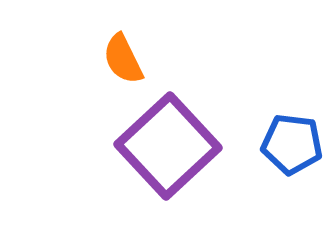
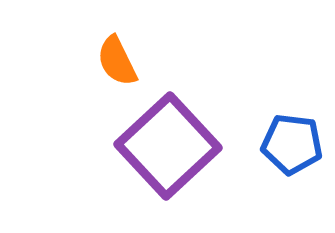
orange semicircle: moved 6 px left, 2 px down
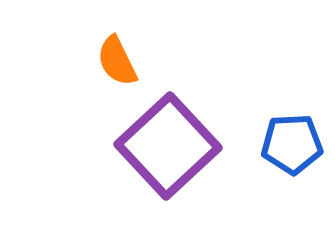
blue pentagon: rotated 10 degrees counterclockwise
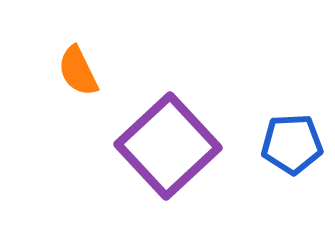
orange semicircle: moved 39 px left, 10 px down
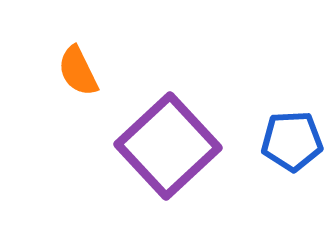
blue pentagon: moved 3 px up
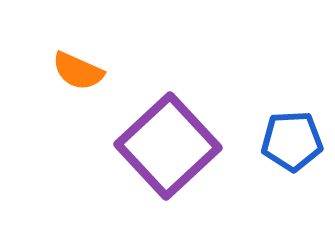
orange semicircle: rotated 40 degrees counterclockwise
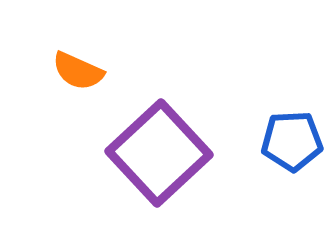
purple square: moved 9 px left, 7 px down
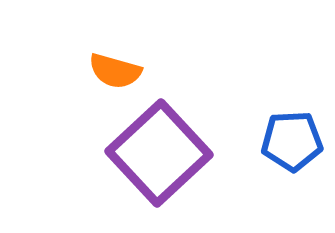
orange semicircle: moved 37 px right; rotated 8 degrees counterclockwise
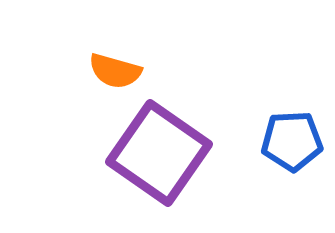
purple square: rotated 12 degrees counterclockwise
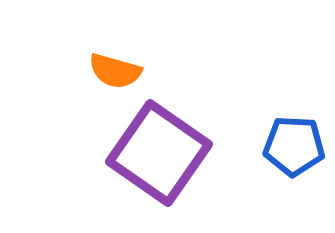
blue pentagon: moved 2 px right, 5 px down; rotated 6 degrees clockwise
